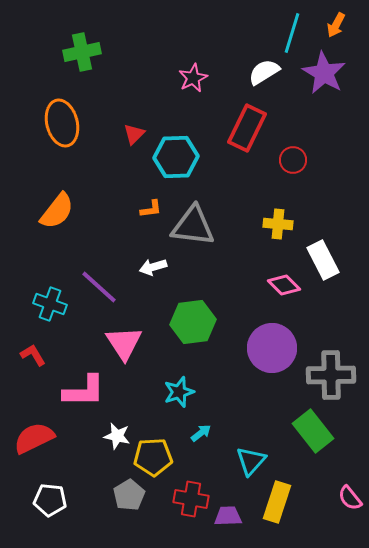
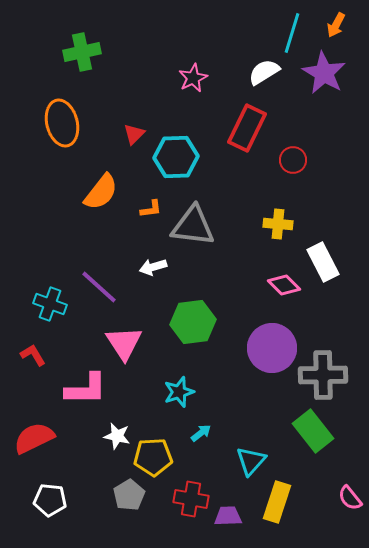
orange semicircle: moved 44 px right, 19 px up
white rectangle: moved 2 px down
gray cross: moved 8 px left
pink L-shape: moved 2 px right, 2 px up
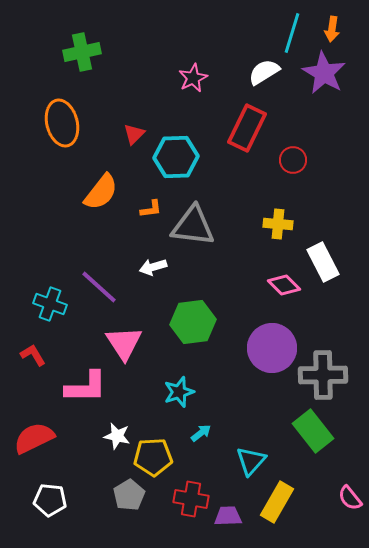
orange arrow: moved 4 px left, 4 px down; rotated 20 degrees counterclockwise
pink L-shape: moved 2 px up
yellow rectangle: rotated 12 degrees clockwise
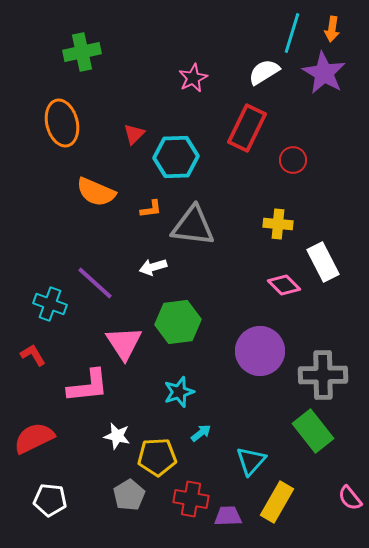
orange semicircle: moved 5 px left; rotated 75 degrees clockwise
purple line: moved 4 px left, 4 px up
green hexagon: moved 15 px left
purple circle: moved 12 px left, 3 px down
pink L-shape: moved 2 px right, 1 px up; rotated 6 degrees counterclockwise
yellow pentagon: moved 4 px right
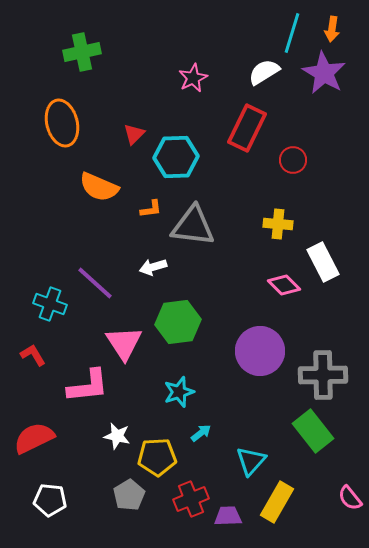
orange semicircle: moved 3 px right, 5 px up
red cross: rotated 32 degrees counterclockwise
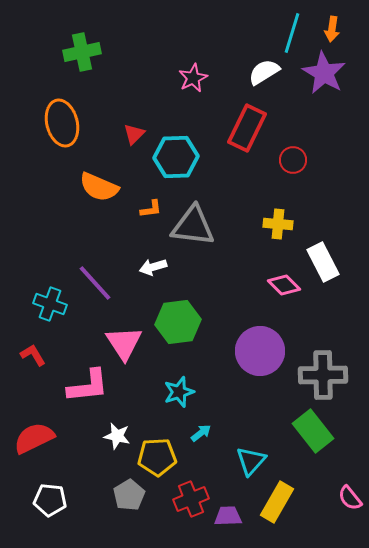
purple line: rotated 6 degrees clockwise
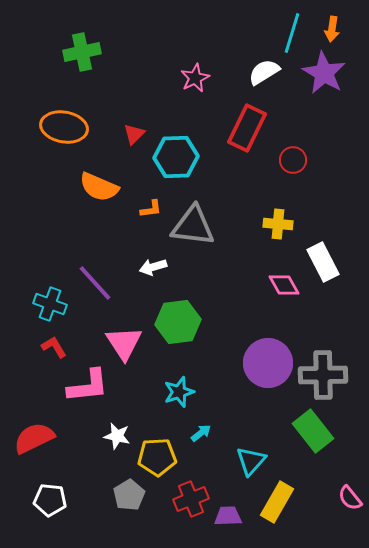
pink star: moved 2 px right
orange ellipse: moved 2 px right, 4 px down; rotated 66 degrees counterclockwise
pink diamond: rotated 16 degrees clockwise
purple circle: moved 8 px right, 12 px down
red L-shape: moved 21 px right, 8 px up
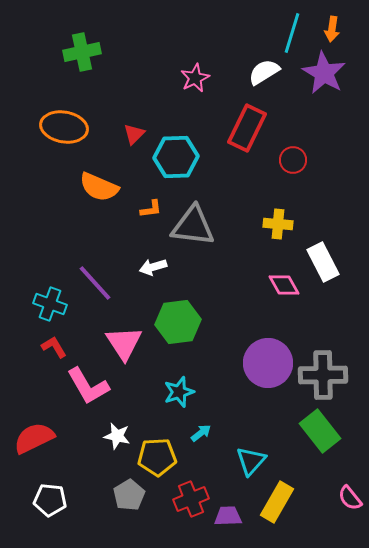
pink L-shape: rotated 66 degrees clockwise
green rectangle: moved 7 px right
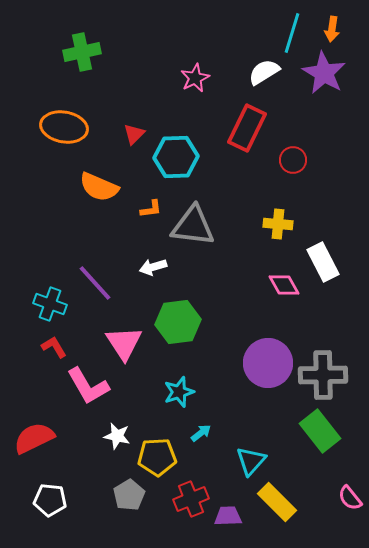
yellow rectangle: rotated 75 degrees counterclockwise
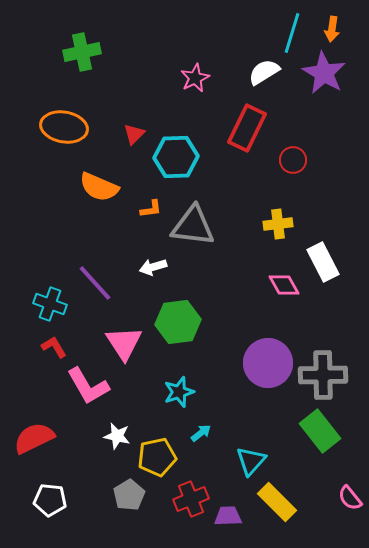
yellow cross: rotated 12 degrees counterclockwise
yellow pentagon: rotated 9 degrees counterclockwise
